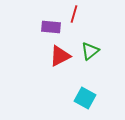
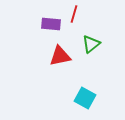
purple rectangle: moved 3 px up
green triangle: moved 1 px right, 7 px up
red triangle: rotated 15 degrees clockwise
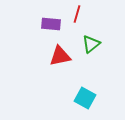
red line: moved 3 px right
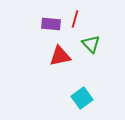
red line: moved 2 px left, 5 px down
green triangle: rotated 36 degrees counterclockwise
cyan square: moved 3 px left; rotated 25 degrees clockwise
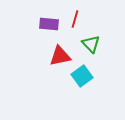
purple rectangle: moved 2 px left
cyan square: moved 22 px up
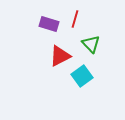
purple rectangle: rotated 12 degrees clockwise
red triangle: rotated 15 degrees counterclockwise
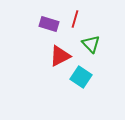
cyan square: moved 1 px left, 1 px down; rotated 20 degrees counterclockwise
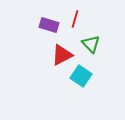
purple rectangle: moved 1 px down
red triangle: moved 2 px right, 1 px up
cyan square: moved 1 px up
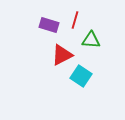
red line: moved 1 px down
green triangle: moved 4 px up; rotated 42 degrees counterclockwise
